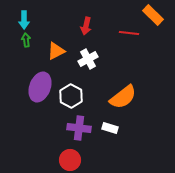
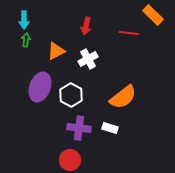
green arrow: rotated 16 degrees clockwise
white hexagon: moved 1 px up
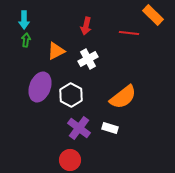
purple cross: rotated 30 degrees clockwise
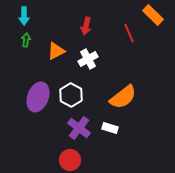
cyan arrow: moved 4 px up
red line: rotated 60 degrees clockwise
purple ellipse: moved 2 px left, 10 px down
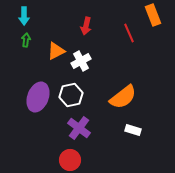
orange rectangle: rotated 25 degrees clockwise
white cross: moved 7 px left, 2 px down
white hexagon: rotated 20 degrees clockwise
white rectangle: moved 23 px right, 2 px down
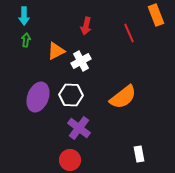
orange rectangle: moved 3 px right
white hexagon: rotated 15 degrees clockwise
white rectangle: moved 6 px right, 24 px down; rotated 63 degrees clockwise
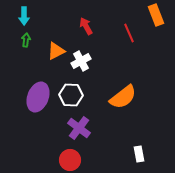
red arrow: rotated 138 degrees clockwise
